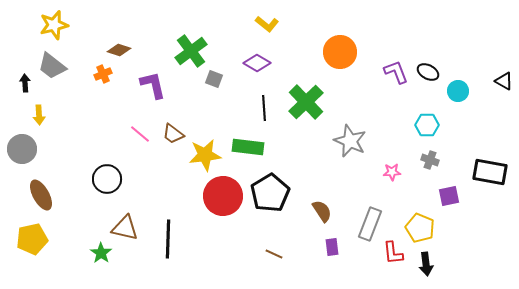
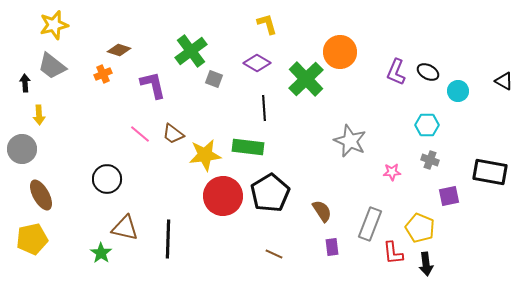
yellow L-shape at (267, 24): rotated 145 degrees counterclockwise
purple L-shape at (396, 72): rotated 136 degrees counterclockwise
green cross at (306, 102): moved 23 px up
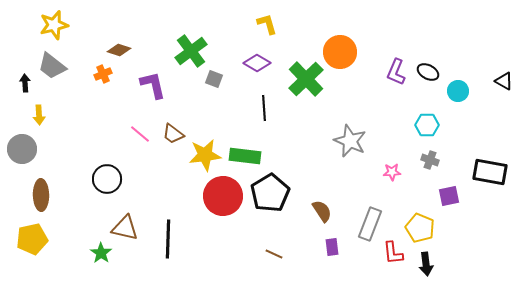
green rectangle at (248, 147): moved 3 px left, 9 px down
brown ellipse at (41, 195): rotated 28 degrees clockwise
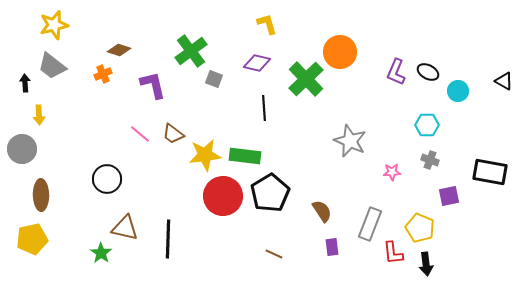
purple diamond at (257, 63): rotated 16 degrees counterclockwise
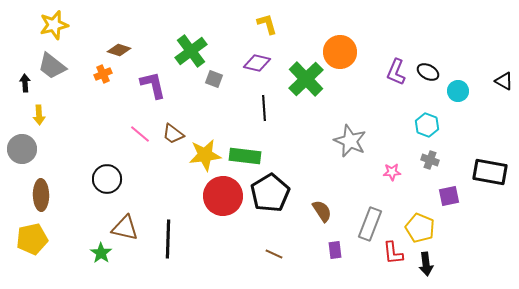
cyan hexagon at (427, 125): rotated 20 degrees clockwise
purple rectangle at (332, 247): moved 3 px right, 3 px down
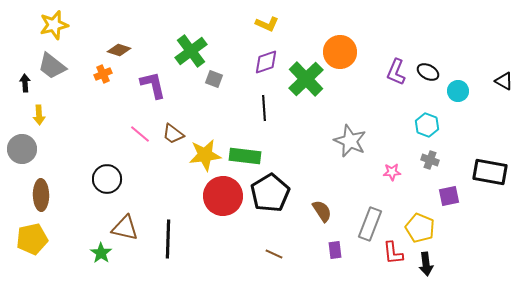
yellow L-shape at (267, 24): rotated 130 degrees clockwise
purple diamond at (257, 63): moved 9 px right, 1 px up; rotated 32 degrees counterclockwise
